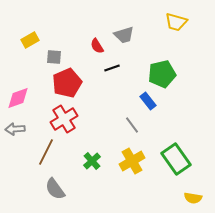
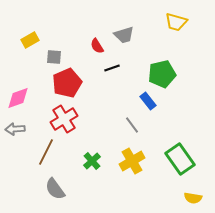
green rectangle: moved 4 px right
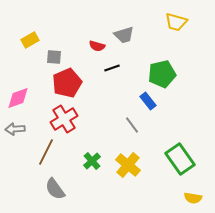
red semicircle: rotated 42 degrees counterclockwise
yellow cross: moved 4 px left, 4 px down; rotated 20 degrees counterclockwise
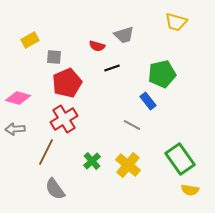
pink diamond: rotated 35 degrees clockwise
gray line: rotated 24 degrees counterclockwise
yellow semicircle: moved 3 px left, 8 px up
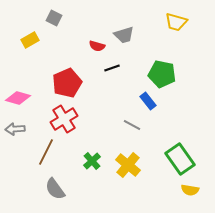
gray square: moved 39 px up; rotated 21 degrees clockwise
green pentagon: rotated 24 degrees clockwise
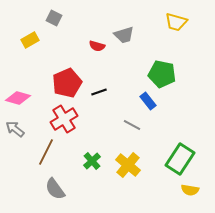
black line: moved 13 px left, 24 px down
gray arrow: rotated 42 degrees clockwise
green rectangle: rotated 68 degrees clockwise
